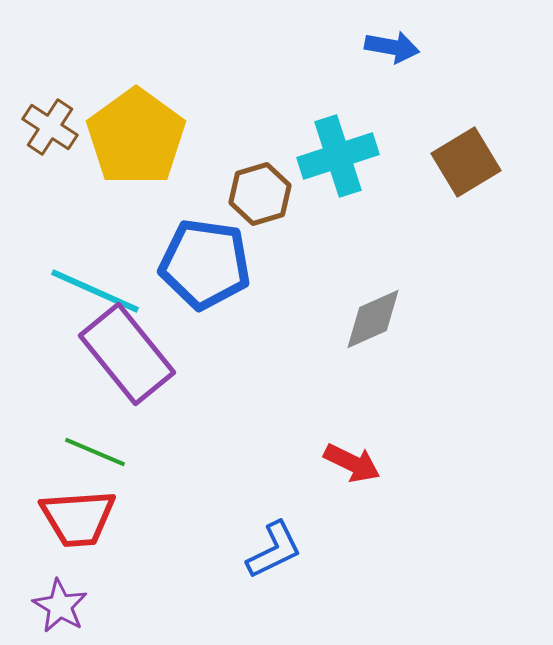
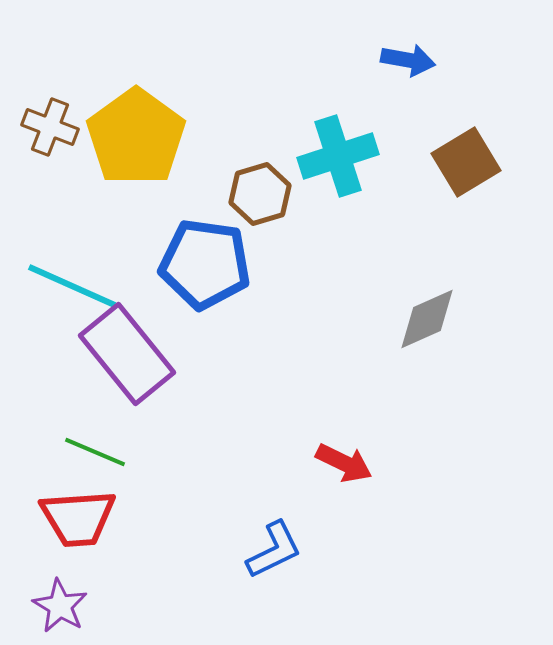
blue arrow: moved 16 px right, 13 px down
brown cross: rotated 12 degrees counterclockwise
cyan line: moved 23 px left, 5 px up
gray diamond: moved 54 px right
red arrow: moved 8 px left
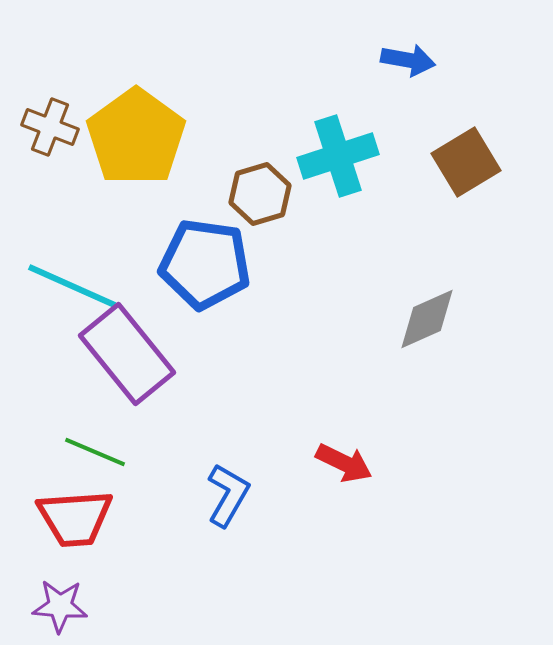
red trapezoid: moved 3 px left
blue L-shape: moved 46 px left, 55 px up; rotated 34 degrees counterclockwise
purple star: rotated 26 degrees counterclockwise
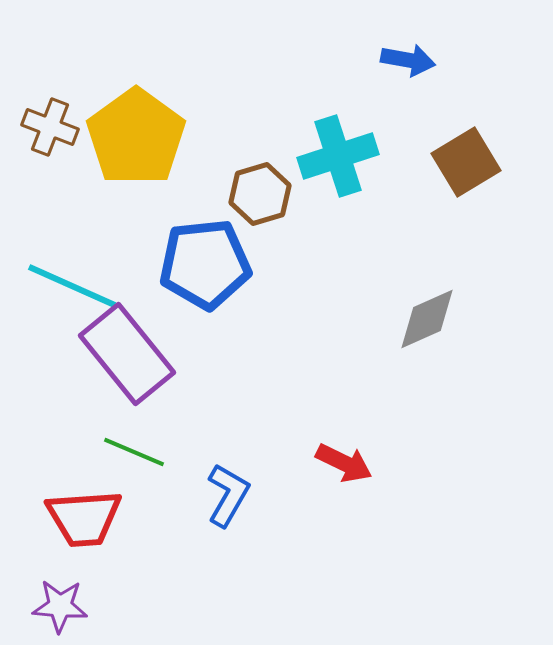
blue pentagon: rotated 14 degrees counterclockwise
green line: moved 39 px right
red trapezoid: moved 9 px right
